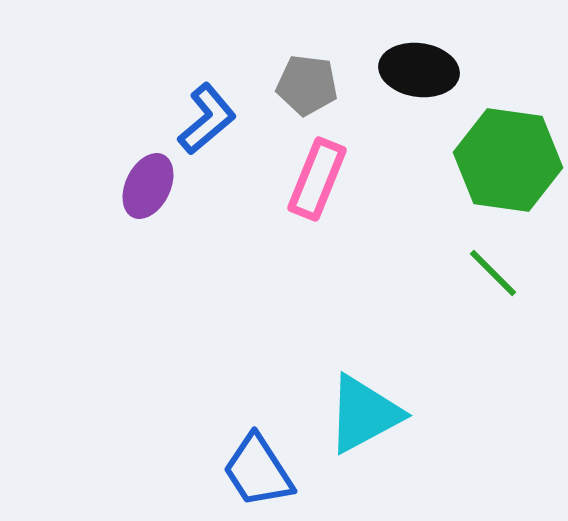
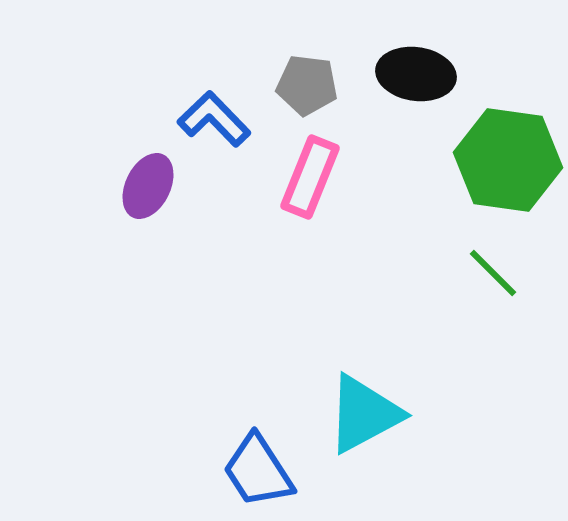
black ellipse: moved 3 px left, 4 px down
blue L-shape: moved 7 px right; rotated 94 degrees counterclockwise
pink rectangle: moved 7 px left, 2 px up
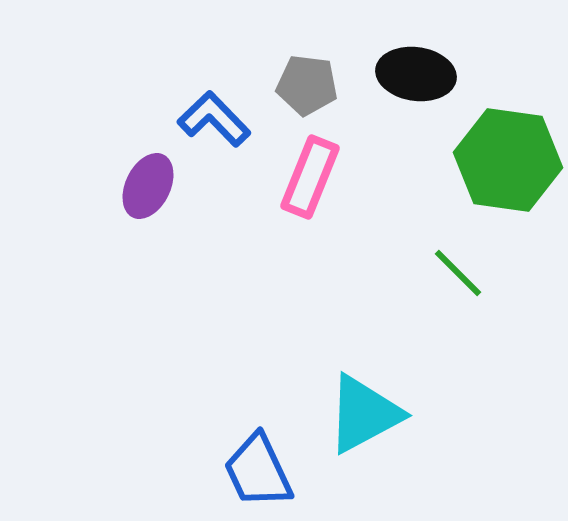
green line: moved 35 px left
blue trapezoid: rotated 8 degrees clockwise
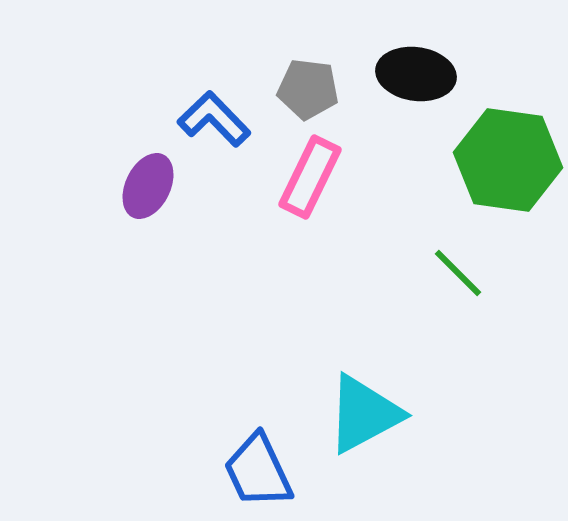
gray pentagon: moved 1 px right, 4 px down
pink rectangle: rotated 4 degrees clockwise
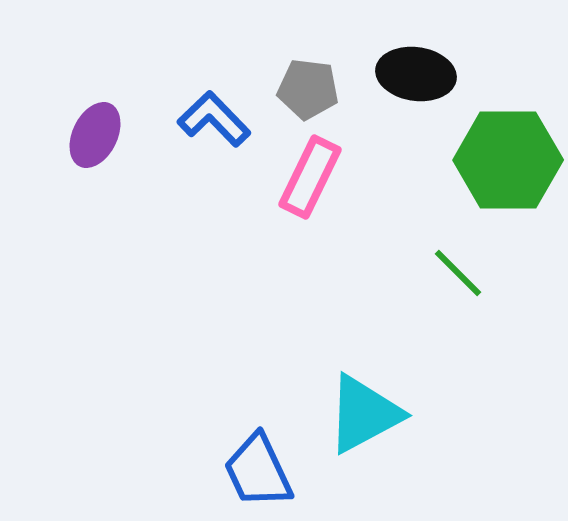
green hexagon: rotated 8 degrees counterclockwise
purple ellipse: moved 53 px left, 51 px up
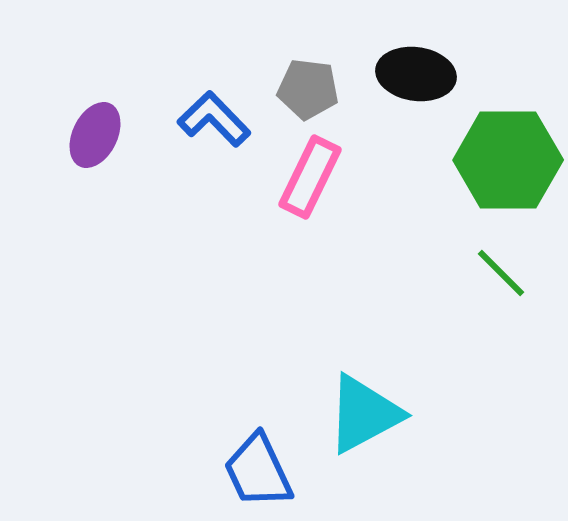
green line: moved 43 px right
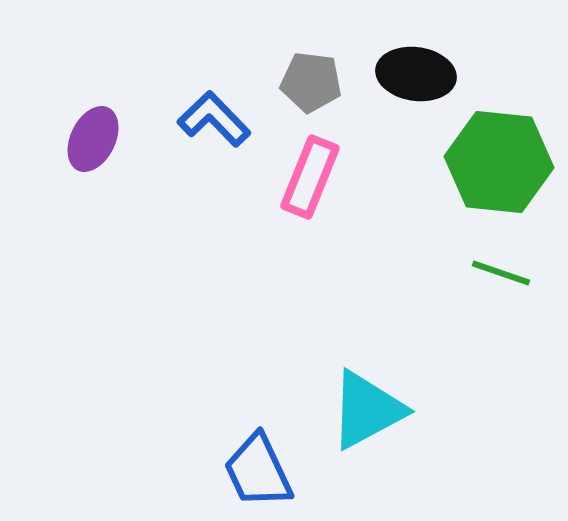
gray pentagon: moved 3 px right, 7 px up
purple ellipse: moved 2 px left, 4 px down
green hexagon: moved 9 px left, 2 px down; rotated 6 degrees clockwise
pink rectangle: rotated 4 degrees counterclockwise
green line: rotated 26 degrees counterclockwise
cyan triangle: moved 3 px right, 4 px up
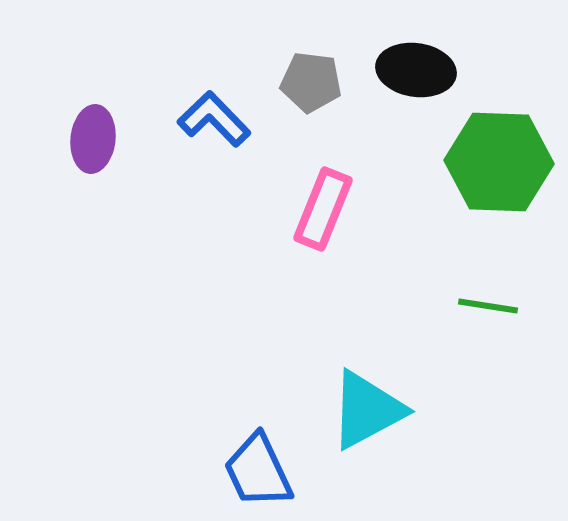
black ellipse: moved 4 px up
purple ellipse: rotated 20 degrees counterclockwise
green hexagon: rotated 4 degrees counterclockwise
pink rectangle: moved 13 px right, 32 px down
green line: moved 13 px left, 33 px down; rotated 10 degrees counterclockwise
